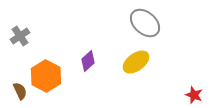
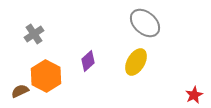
gray cross: moved 14 px right, 2 px up
yellow ellipse: rotated 24 degrees counterclockwise
brown semicircle: rotated 90 degrees counterclockwise
red star: rotated 24 degrees clockwise
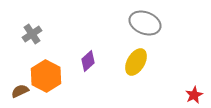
gray ellipse: rotated 20 degrees counterclockwise
gray cross: moved 2 px left
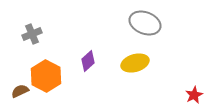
gray cross: rotated 12 degrees clockwise
yellow ellipse: moved 1 px left, 1 px down; rotated 44 degrees clockwise
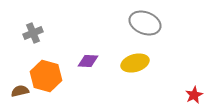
gray cross: moved 1 px right, 1 px up
purple diamond: rotated 45 degrees clockwise
orange hexagon: rotated 12 degrees counterclockwise
brown semicircle: rotated 12 degrees clockwise
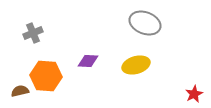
yellow ellipse: moved 1 px right, 2 px down
orange hexagon: rotated 12 degrees counterclockwise
red star: moved 1 px up
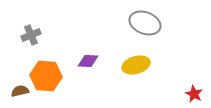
gray cross: moved 2 px left, 2 px down
red star: rotated 18 degrees counterclockwise
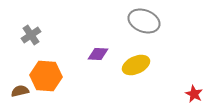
gray ellipse: moved 1 px left, 2 px up
gray cross: rotated 12 degrees counterclockwise
purple diamond: moved 10 px right, 7 px up
yellow ellipse: rotated 8 degrees counterclockwise
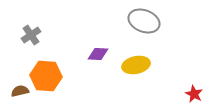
yellow ellipse: rotated 12 degrees clockwise
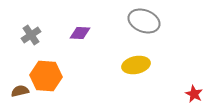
purple diamond: moved 18 px left, 21 px up
